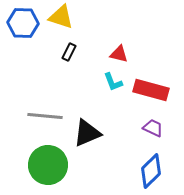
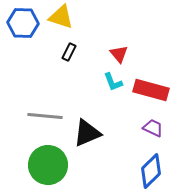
red triangle: rotated 36 degrees clockwise
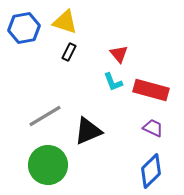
yellow triangle: moved 4 px right, 5 px down
blue hexagon: moved 1 px right, 5 px down; rotated 12 degrees counterclockwise
gray line: rotated 36 degrees counterclockwise
black triangle: moved 1 px right, 2 px up
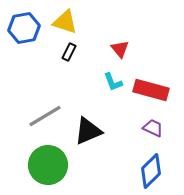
red triangle: moved 1 px right, 5 px up
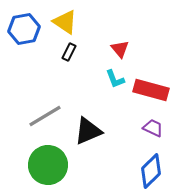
yellow triangle: rotated 16 degrees clockwise
blue hexagon: moved 1 px down
cyan L-shape: moved 2 px right, 3 px up
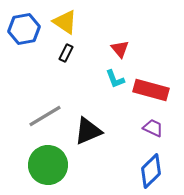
black rectangle: moved 3 px left, 1 px down
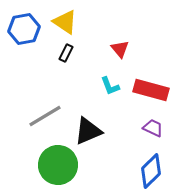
cyan L-shape: moved 5 px left, 7 px down
green circle: moved 10 px right
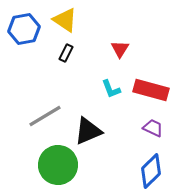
yellow triangle: moved 2 px up
red triangle: rotated 12 degrees clockwise
cyan L-shape: moved 1 px right, 3 px down
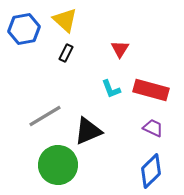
yellow triangle: rotated 8 degrees clockwise
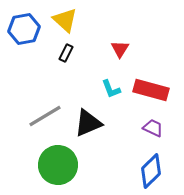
black triangle: moved 8 px up
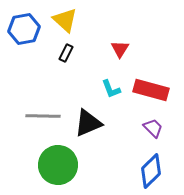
gray line: moved 2 px left; rotated 32 degrees clockwise
purple trapezoid: rotated 20 degrees clockwise
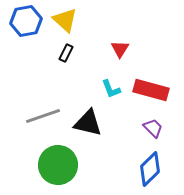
blue hexagon: moved 2 px right, 8 px up
gray line: rotated 20 degrees counterclockwise
black triangle: rotated 36 degrees clockwise
blue diamond: moved 1 px left, 2 px up
